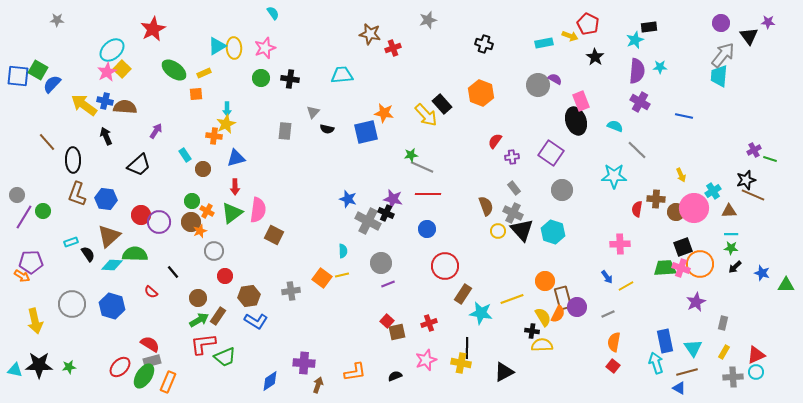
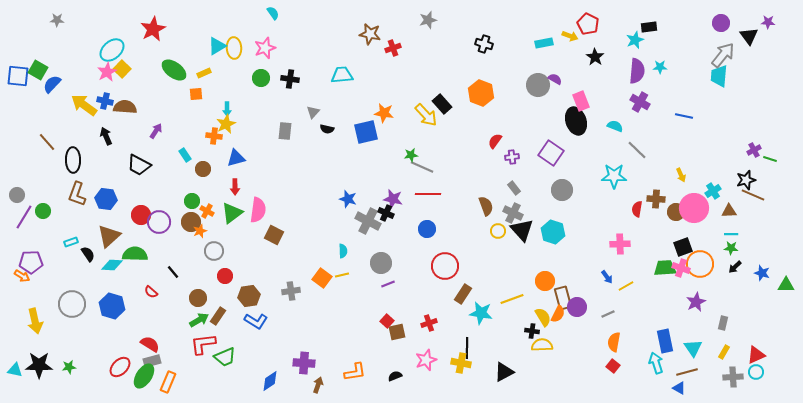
black trapezoid at (139, 165): rotated 70 degrees clockwise
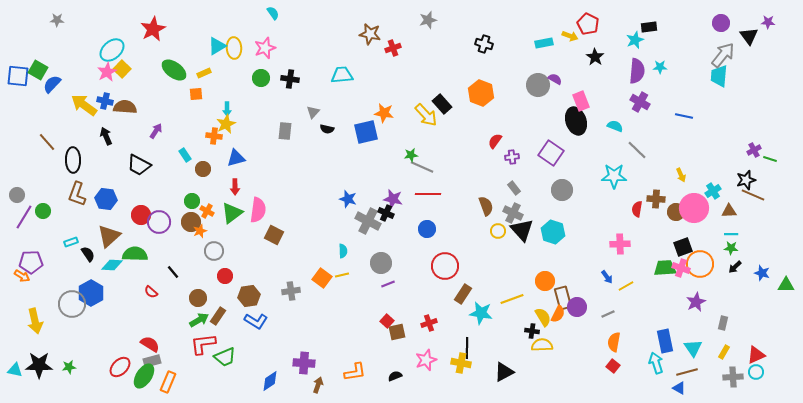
blue hexagon at (112, 306): moved 21 px left, 13 px up; rotated 15 degrees clockwise
